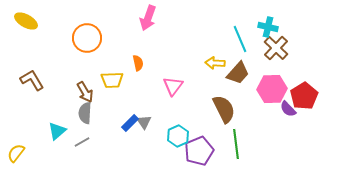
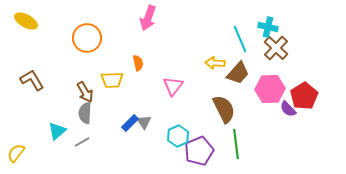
pink hexagon: moved 2 px left
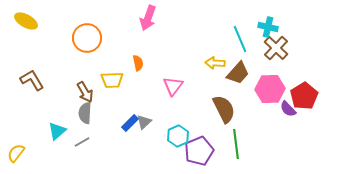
gray triangle: rotated 21 degrees clockwise
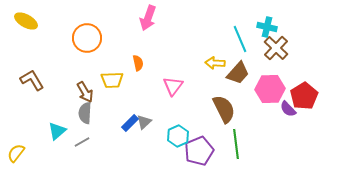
cyan cross: moved 1 px left
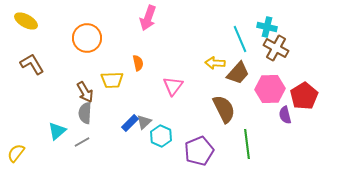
brown cross: rotated 15 degrees counterclockwise
brown L-shape: moved 16 px up
purple semicircle: moved 3 px left, 6 px down; rotated 30 degrees clockwise
cyan hexagon: moved 17 px left; rotated 10 degrees counterclockwise
green line: moved 11 px right
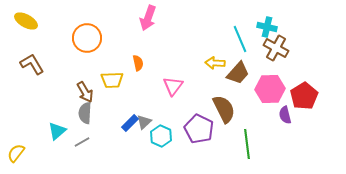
purple pentagon: moved 22 px up; rotated 24 degrees counterclockwise
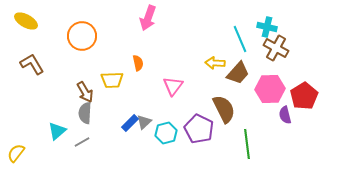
orange circle: moved 5 px left, 2 px up
cyan hexagon: moved 5 px right, 3 px up; rotated 20 degrees clockwise
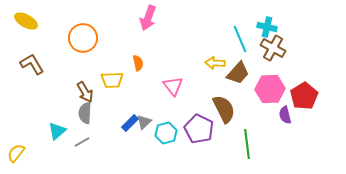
orange circle: moved 1 px right, 2 px down
brown cross: moved 3 px left
pink triangle: rotated 15 degrees counterclockwise
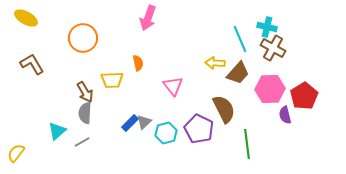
yellow ellipse: moved 3 px up
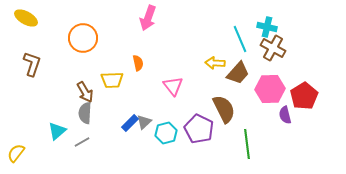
brown L-shape: rotated 50 degrees clockwise
